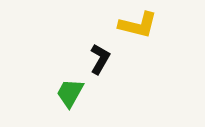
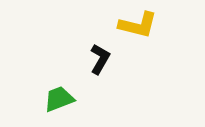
green trapezoid: moved 11 px left, 6 px down; rotated 40 degrees clockwise
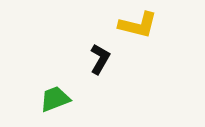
green trapezoid: moved 4 px left
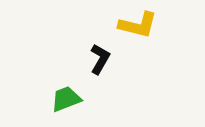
green trapezoid: moved 11 px right
